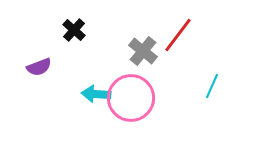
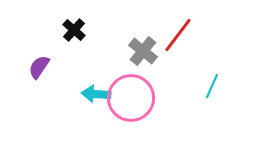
purple semicircle: rotated 145 degrees clockwise
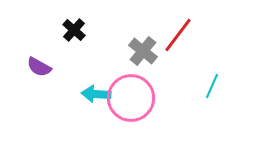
purple semicircle: rotated 95 degrees counterclockwise
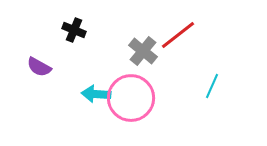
black cross: rotated 20 degrees counterclockwise
red line: rotated 15 degrees clockwise
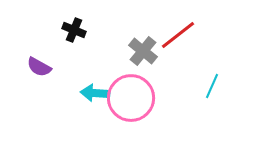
cyan arrow: moved 1 px left, 1 px up
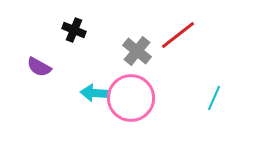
gray cross: moved 6 px left
cyan line: moved 2 px right, 12 px down
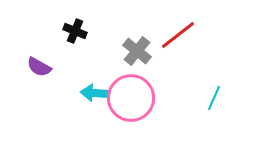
black cross: moved 1 px right, 1 px down
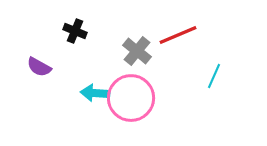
red line: rotated 15 degrees clockwise
cyan line: moved 22 px up
